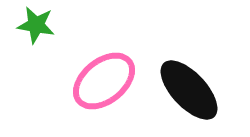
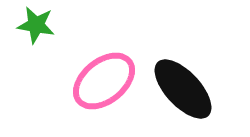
black ellipse: moved 6 px left, 1 px up
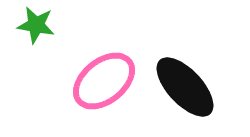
black ellipse: moved 2 px right, 2 px up
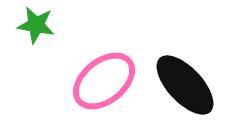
black ellipse: moved 2 px up
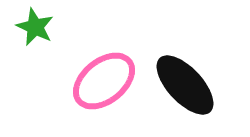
green star: moved 1 px left, 2 px down; rotated 15 degrees clockwise
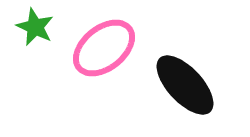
pink ellipse: moved 33 px up
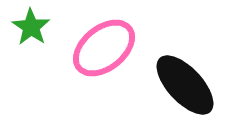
green star: moved 4 px left; rotated 9 degrees clockwise
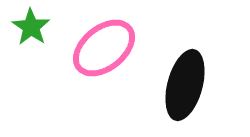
black ellipse: rotated 58 degrees clockwise
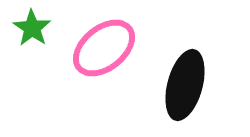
green star: moved 1 px right, 1 px down
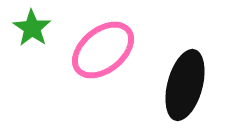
pink ellipse: moved 1 px left, 2 px down
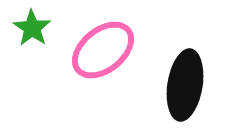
black ellipse: rotated 6 degrees counterclockwise
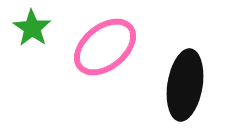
pink ellipse: moved 2 px right, 3 px up
